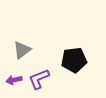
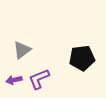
black pentagon: moved 8 px right, 2 px up
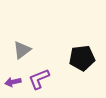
purple arrow: moved 1 px left, 2 px down
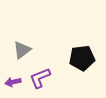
purple L-shape: moved 1 px right, 1 px up
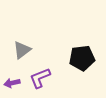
purple arrow: moved 1 px left, 1 px down
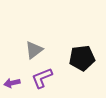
gray triangle: moved 12 px right
purple L-shape: moved 2 px right
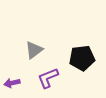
purple L-shape: moved 6 px right
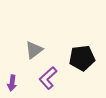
purple L-shape: rotated 20 degrees counterclockwise
purple arrow: rotated 70 degrees counterclockwise
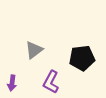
purple L-shape: moved 3 px right, 4 px down; rotated 20 degrees counterclockwise
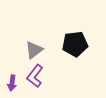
black pentagon: moved 7 px left, 14 px up
purple L-shape: moved 16 px left, 6 px up; rotated 10 degrees clockwise
